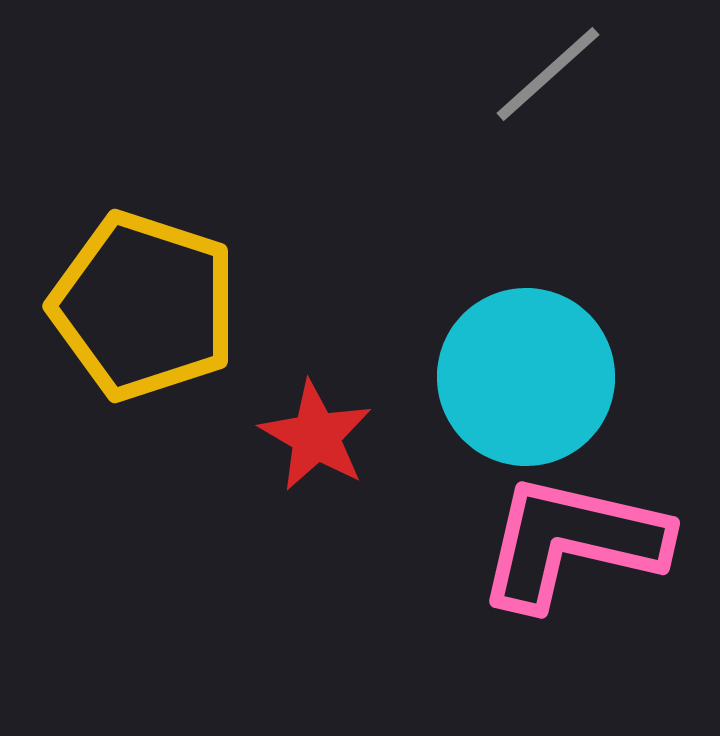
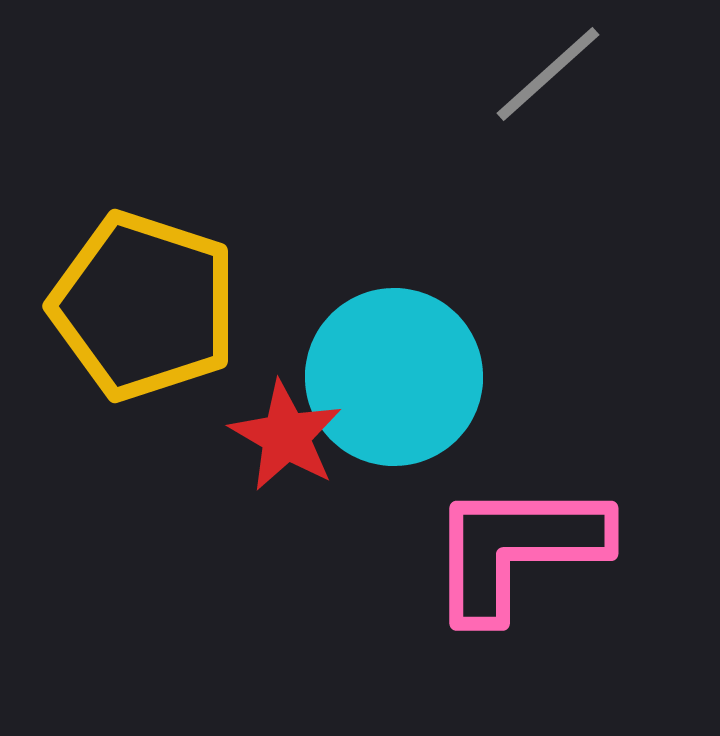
cyan circle: moved 132 px left
red star: moved 30 px left
pink L-shape: moved 55 px left, 7 px down; rotated 13 degrees counterclockwise
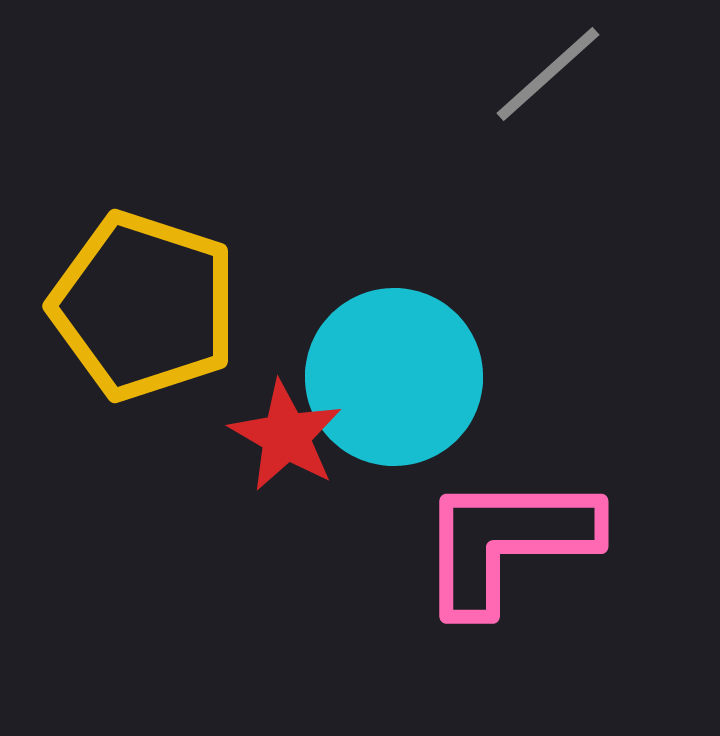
pink L-shape: moved 10 px left, 7 px up
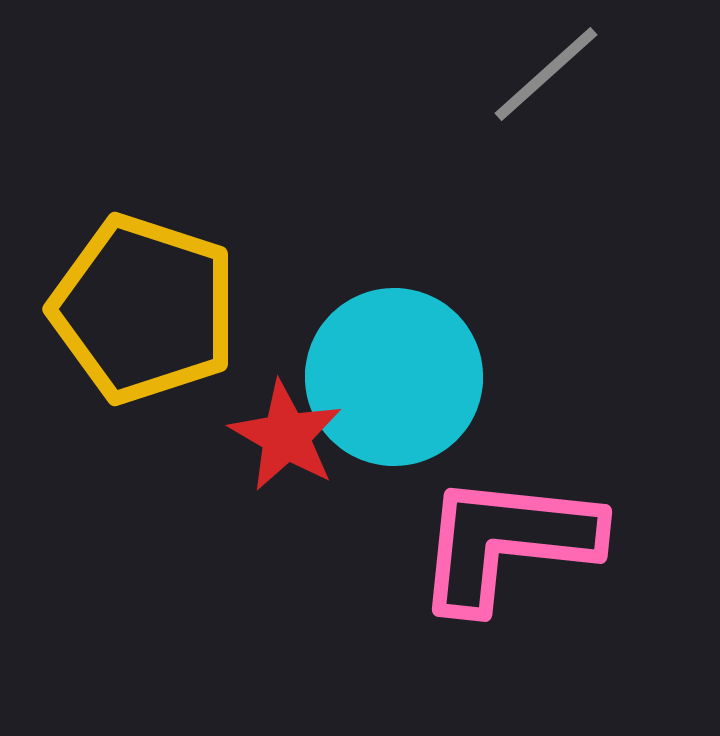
gray line: moved 2 px left
yellow pentagon: moved 3 px down
pink L-shape: rotated 6 degrees clockwise
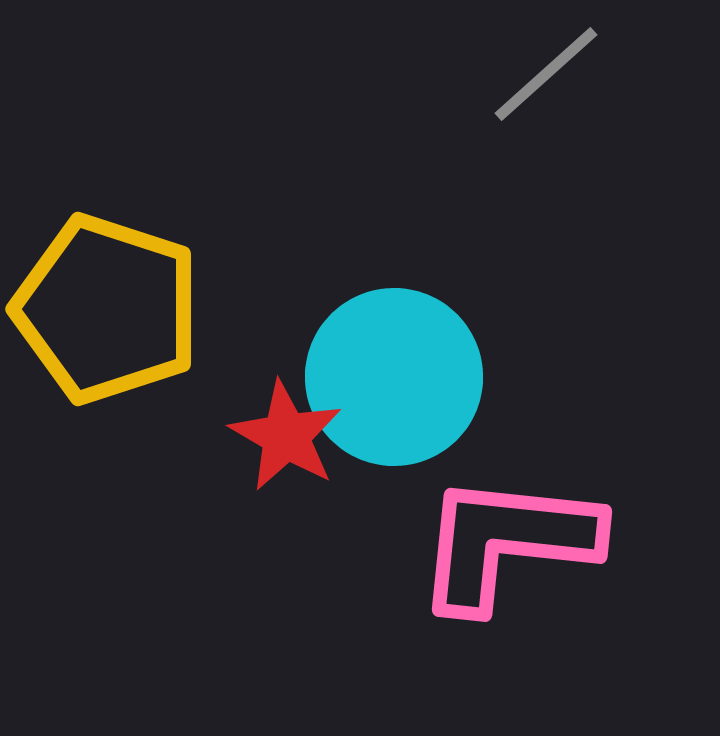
yellow pentagon: moved 37 px left
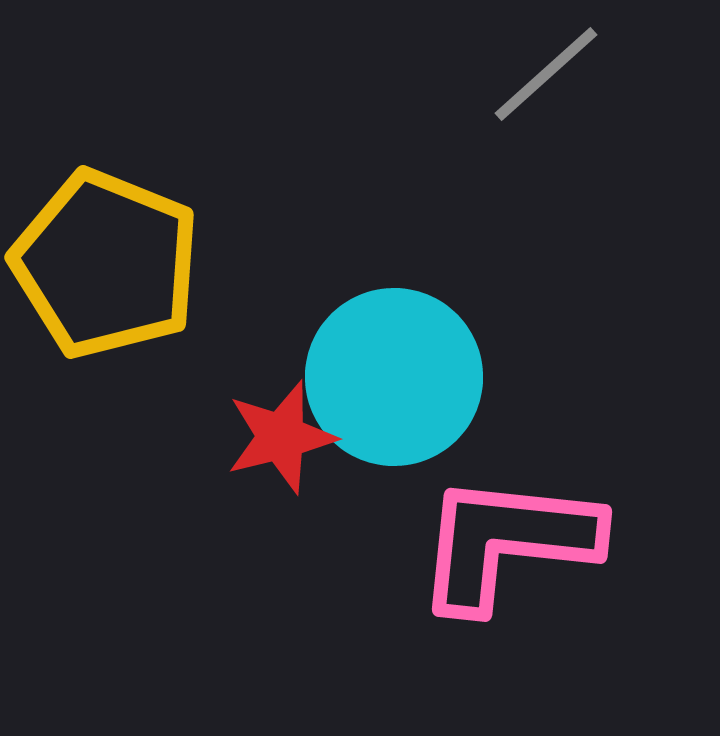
yellow pentagon: moved 1 px left, 45 px up; rotated 4 degrees clockwise
red star: moved 5 px left, 1 px down; rotated 28 degrees clockwise
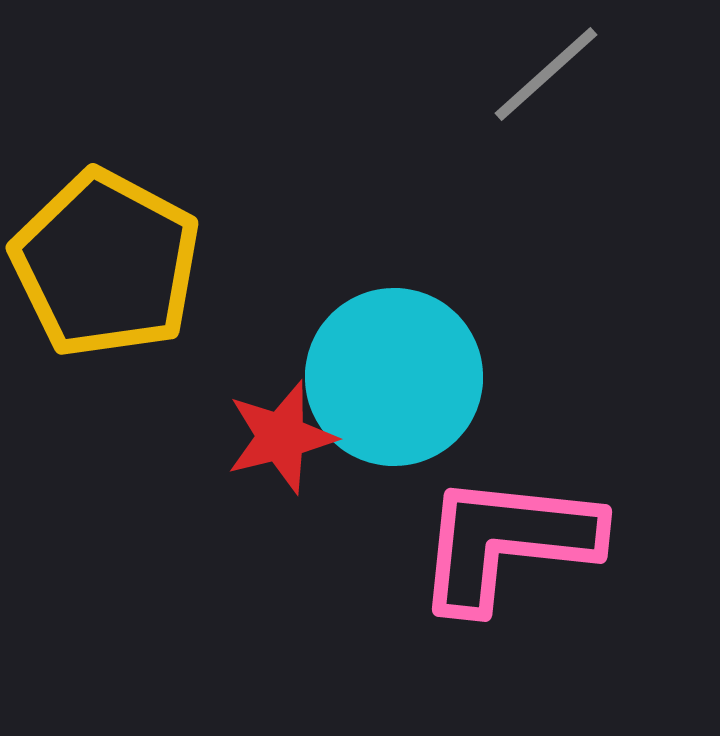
yellow pentagon: rotated 6 degrees clockwise
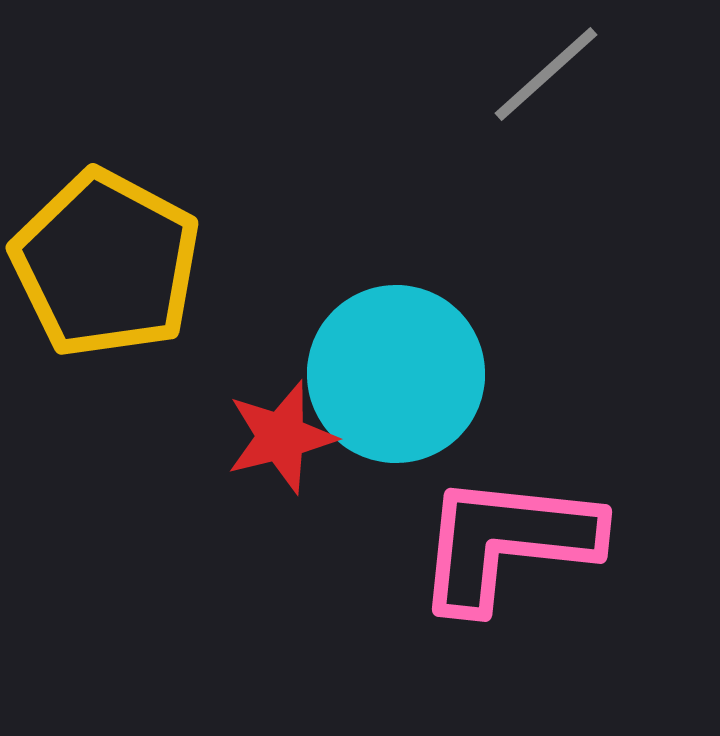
cyan circle: moved 2 px right, 3 px up
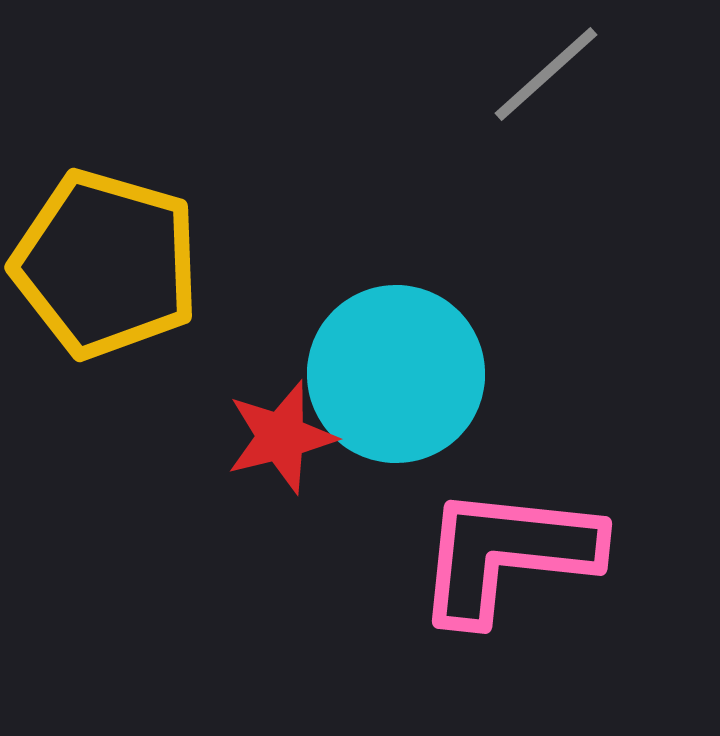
yellow pentagon: rotated 12 degrees counterclockwise
pink L-shape: moved 12 px down
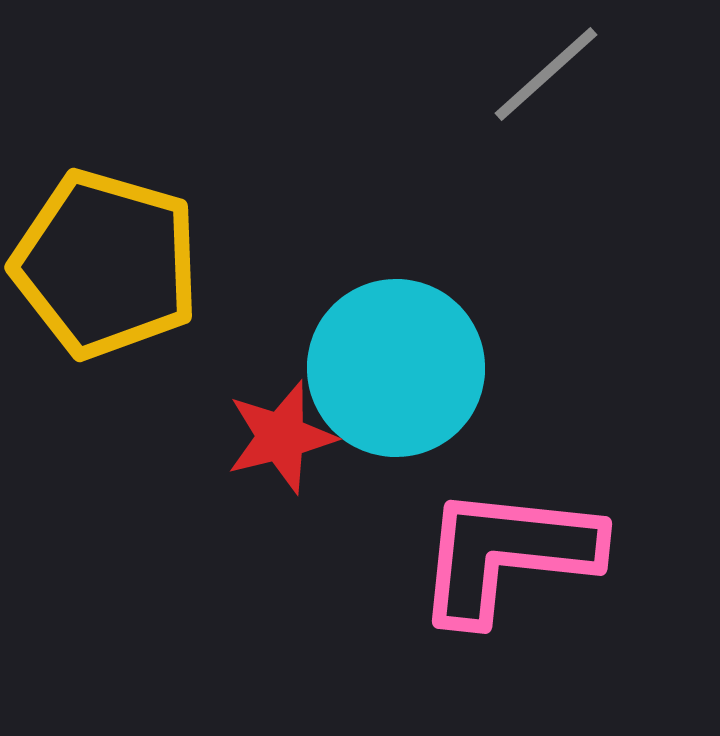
cyan circle: moved 6 px up
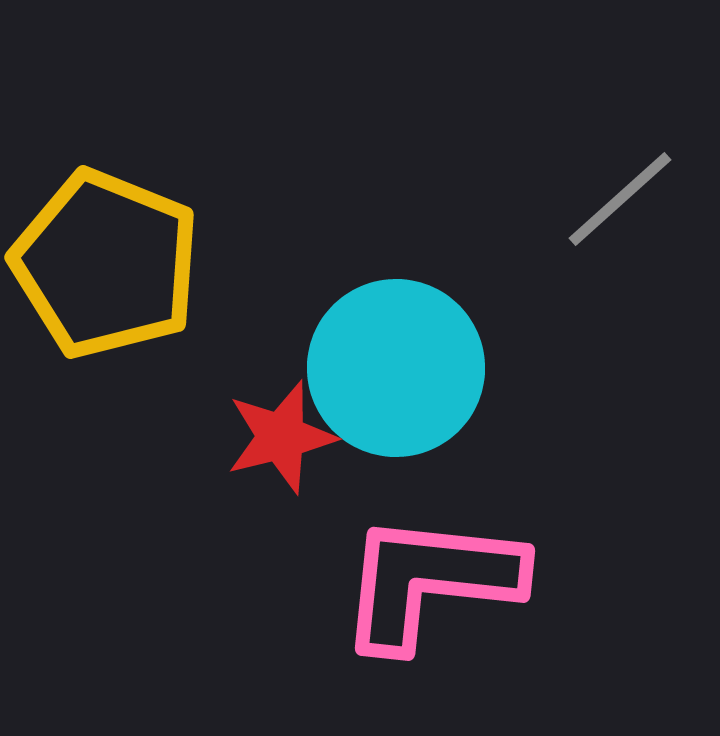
gray line: moved 74 px right, 125 px down
yellow pentagon: rotated 6 degrees clockwise
pink L-shape: moved 77 px left, 27 px down
